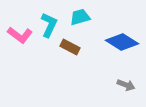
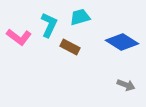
pink L-shape: moved 1 px left, 2 px down
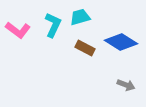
cyan L-shape: moved 4 px right
pink L-shape: moved 1 px left, 7 px up
blue diamond: moved 1 px left
brown rectangle: moved 15 px right, 1 px down
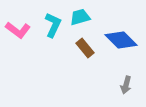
blue diamond: moved 2 px up; rotated 12 degrees clockwise
brown rectangle: rotated 24 degrees clockwise
gray arrow: rotated 84 degrees clockwise
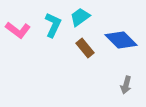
cyan trapezoid: rotated 20 degrees counterclockwise
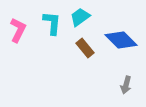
cyan L-shape: moved 1 px left, 2 px up; rotated 20 degrees counterclockwise
pink L-shape: rotated 100 degrees counterclockwise
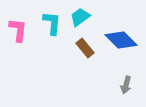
pink L-shape: rotated 20 degrees counterclockwise
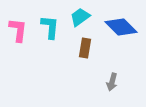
cyan L-shape: moved 2 px left, 4 px down
blue diamond: moved 13 px up
brown rectangle: rotated 48 degrees clockwise
gray arrow: moved 14 px left, 3 px up
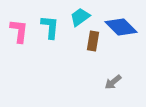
pink L-shape: moved 1 px right, 1 px down
brown rectangle: moved 8 px right, 7 px up
gray arrow: moved 1 px right; rotated 36 degrees clockwise
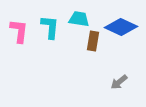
cyan trapezoid: moved 1 px left, 2 px down; rotated 45 degrees clockwise
blue diamond: rotated 20 degrees counterclockwise
gray arrow: moved 6 px right
